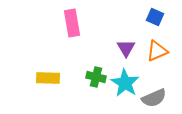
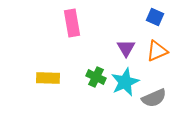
green cross: rotated 12 degrees clockwise
cyan star: moved 1 px up; rotated 16 degrees clockwise
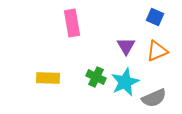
purple triangle: moved 2 px up
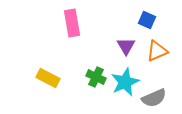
blue square: moved 8 px left, 3 px down
yellow rectangle: rotated 25 degrees clockwise
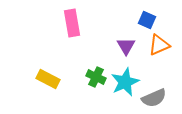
orange triangle: moved 2 px right, 6 px up
yellow rectangle: moved 1 px down
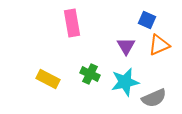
green cross: moved 6 px left, 3 px up
cyan star: rotated 12 degrees clockwise
